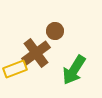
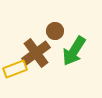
green arrow: moved 19 px up
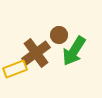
brown circle: moved 4 px right, 4 px down
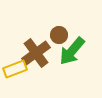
green arrow: moved 2 px left; rotated 8 degrees clockwise
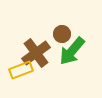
brown circle: moved 3 px right, 1 px up
yellow rectangle: moved 6 px right, 1 px down
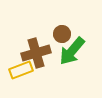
brown cross: rotated 20 degrees clockwise
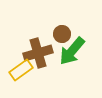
brown cross: moved 2 px right
yellow rectangle: rotated 15 degrees counterclockwise
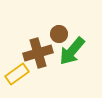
brown circle: moved 3 px left
yellow rectangle: moved 4 px left, 4 px down
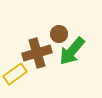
brown cross: moved 1 px left
yellow rectangle: moved 2 px left
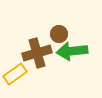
green arrow: rotated 44 degrees clockwise
